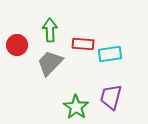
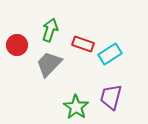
green arrow: rotated 20 degrees clockwise
red rectangle: rotated 15 degrees clockwise
cyan rectangle: rotated 25 degrees counterclockwise
gray trapezoid: moved 1 px left, 1 px down
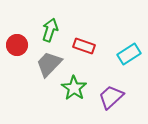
red rectangle: moved 1 px right, 2 px down
cyan rectangle: moved 19 px right
purple trapezoid: rotated 32 degrees clockwise
green star: moved 2 px left, 19 px up
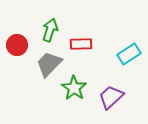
red rectangle: moved 3 px left, 2 px up; rotated 20 degrees counterclockwise
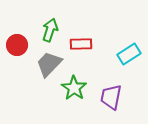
purple trapezoid: rotated 36 degrees counterclockwise
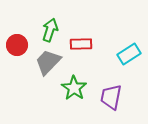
gray trapezoid: moved 1 px left, 2 px up
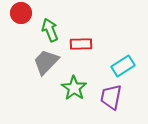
green arrow: rotated 40 degrees counterclockwise
red circle: moved 4 px right, 32 px up
cyan rectangle: moved 6 px left, 12 px down
gray trapezoid: moved 2 px left
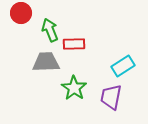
red rectangle: moved 7 px left
gray trapezoid: rotated 44 degrees clockwise
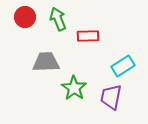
red circle: moved 4 px right, 4 px down
green arrow: moved 8 px right, 11 px up
red rectangle: moved 14 px right, 8 px up
